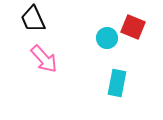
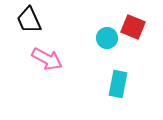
black trapezoid: moved 4 px left, 1 px down
pink arrow: moved 3 px right; rotated 20 degrees counterclockwise
cyan rectangle: moved 1 px right, 1 px down
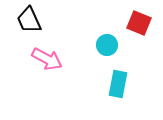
red square: moved 6 px right, 4 px up
cyan circle: moved 7 px down
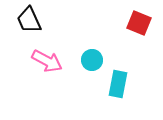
cyan circle: moved 15 px left, 15 px down
pink arrow: moved 2 px down
